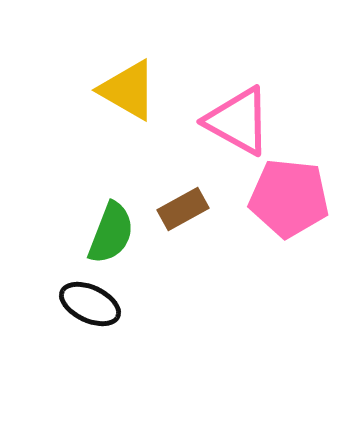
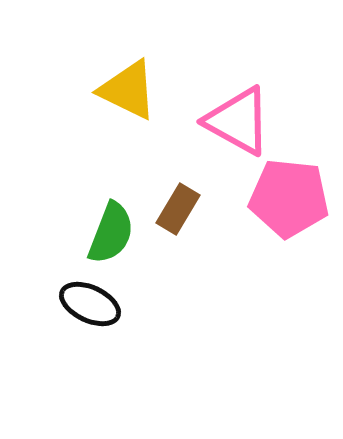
yellow triangle: rotated 4 degrees counterclockwise
brown rectangle: moved 5 px left; rotated 30 degrees counterclockwise
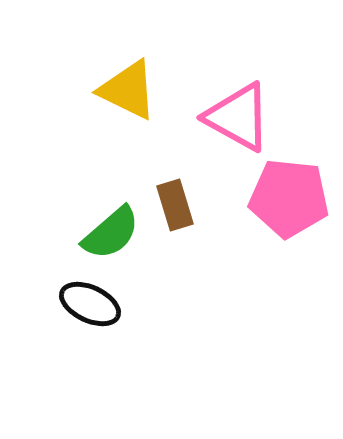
pink triangle: moved 4 px up
brown rectangle: moved 3 px left, 4 px up; rotated 48 degrees counterclockwise
green semicircle: rotated 28 degrees clockwise
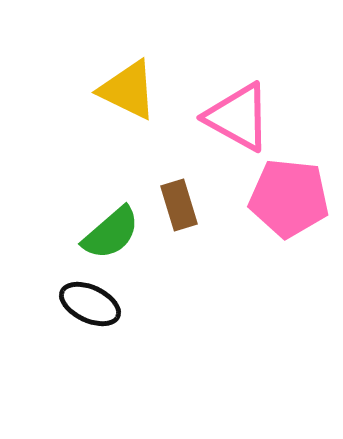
brown rectangle: moved 4 px right
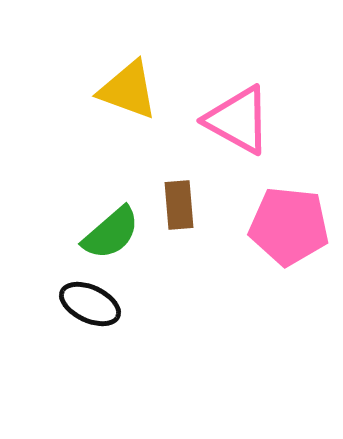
yellow triangle: rotated 6 degrees counterclockwise
pink triangle: moved 3 px down
pink pentagon: moved 28 px down
brown rectangle: rotated 12 degrees clockwise
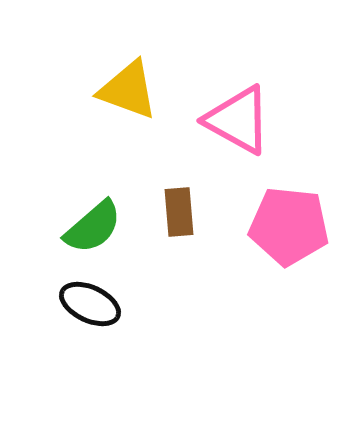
brown rectangle: moved 7 px down
green semicircle: moved 18 px left, 6 px up
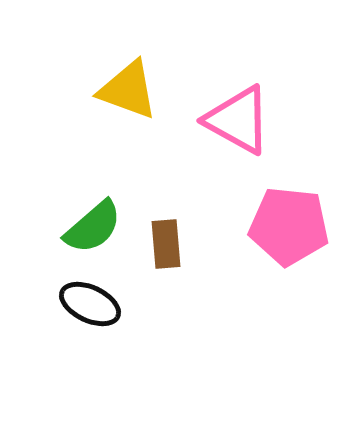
brown rectangle: moved 13 px left, 32 px down
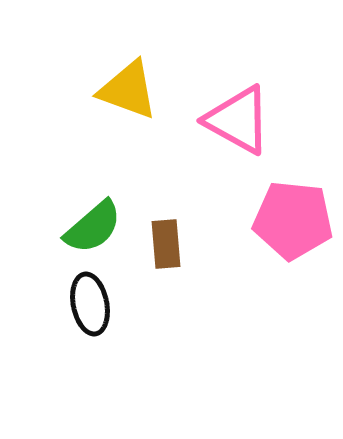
pink pentagon: moved 4 px right, 6 px up
black ellipse: rotated 54 degrees clockwise
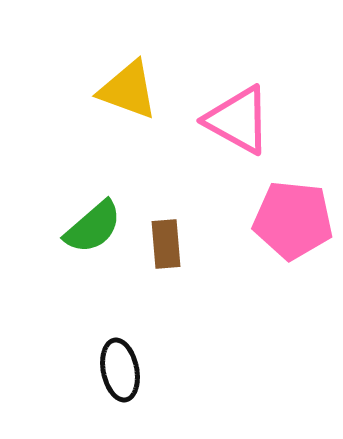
black ellipse: moved 30 px right, 66 px down
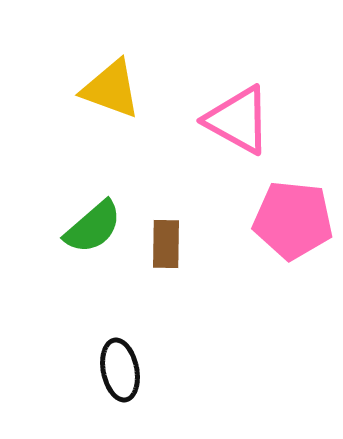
yellow triangle: moved 17 px left, 1 px up
brown rectangle: rotated 6 degrees clockwise
